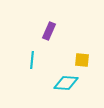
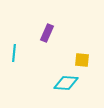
purple rectangle: moved 2 px left, 2 px down
cyan line: moved 18 px left, 7 px up
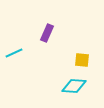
cyan line: rotated 60 degrees clockwise
cyan diamond: moved 8 px right, 3 px down
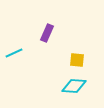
yellow square: moved 5 px left
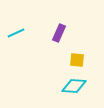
purple rectangle: moved 12 px right
cyan line: moved 2 px right, 20 px up
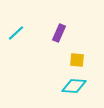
cyan line: rotated 18 degrees counterclockwise
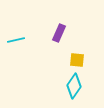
cyan line: moved 7 px down; rotated 30 degrees clockwise
cyan diamond: rotated 60 degrees counterclockwise
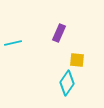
cyan line: moved 3 px left, 3 px down
cyan diamond: moved 7 px left, 3 px up
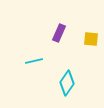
cyan line: moved 21 px right, 18 px down
yellow square: moved 14 px right, 21 px up
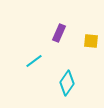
yellow square: moved 2 px down
cyan line: rotated 24 degrees counterclockwise
